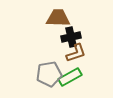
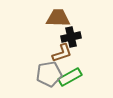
brown L-shape: moved 14 px left
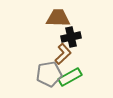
brown L-shape: moved 1 px right, 1 px down; rotated 25 degrees counterclockwise
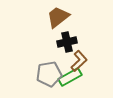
brown trapezoid: moved 1 px up; rotated 40 degrees counterclockwise
black cross: moved 4 px left, 5 px down
brown L-shape: moved 16 px right, 7 px down
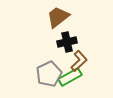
gray pentagon: rotated 15 degrees counterclockwise
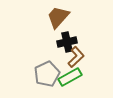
brown trapezoid: rotated 10 degrees counterclockwise
brown L-shape: moved 3 px left, 4 px up
gray pentagon: moved 2 px left
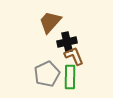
brown trapezoid: moved 8 px left, 5 px down
brown L-shape: moved 2 px left, 1 px up; rotated 70 degrees counterclockwise
green rectangle: rotated 60 degrees counterclockwise
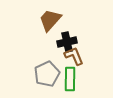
brown trapezoid: moved 2 px up
green rectangle: moved 2 px down
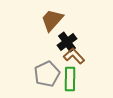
brown trapezoid: moved 2 px right
black cross: rotated 24 degrees counterclockwise
brown L-shape: rotated 20 degrees counterclockwise
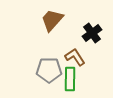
black cross: moved 25 px right, 9 px up
brown L-shape: moved 1 px right, 1 px down; rotated 10 degrees clockwise
gray pentagon: moved 2 px right, 4 px up; rotated 25 degrees clockwise
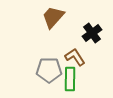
brown trapezoid: moved 1 px right, 3 px up
